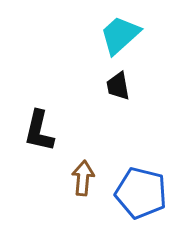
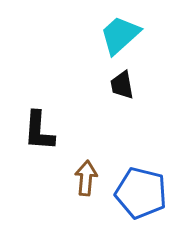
black trapezoid: moved 4 px right, 1 px up
black L-shape: rotated 9 degrees counterclockwise
brown arrow: moved 3 px right
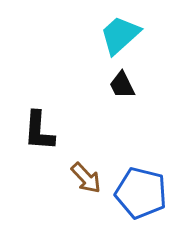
black trapezoid: rotated 16 degrees counterclockwise
brown arrow: rotated 132 degrees clockwise
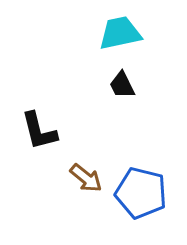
cyan trapezoid: moved 2 px up; rotated 30 degrees clockwise
black L-shape: rotated 18 degrees counterclockwise
brown arrow: rotated 8 degrees counterclockwise
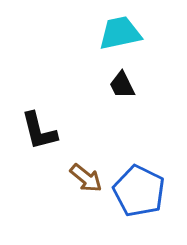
blue pentagon: moved 2 px left, 2 px up; rotated 12 degrees clockwise
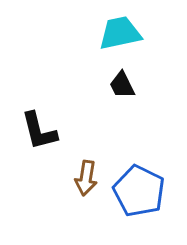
brown arrow: rotated 60 degrees clockwise
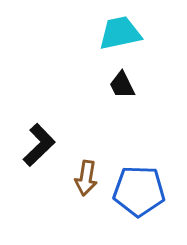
black L-shape: moved 14 px down; rotated 120 degrees counterclockwise
blue pentagon: rotated 24 degrees counterclockwise
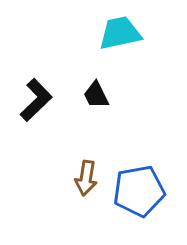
black trapezoid: moved 26 px left, 10 px down
black L-shape: moved 3 px left, 45 px up
blue pentagon: rotated 12 degrees counterclockwise
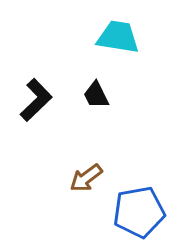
cyan trapezoid: moved 2 px left, 4 px down; rotated 21 degrees clockwise
brown arrow: rotated 44 degrees clockwise
blue pentagon: moved 21 px down
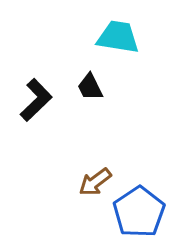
black trapezoid: moved 6 px left, 8 px up
brown arrow: moved 9 px right, 4 px down
blue pentagon: rotated 24 degrees counterclockwise
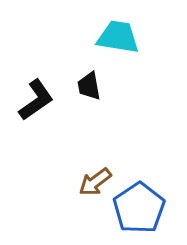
black trapezoid: moved 1 px left, 1 px up; rotated 16 degrees clockwise
black L-shape: rotated 9 degrees clockwise
blue pentagon: moved 4 px up
